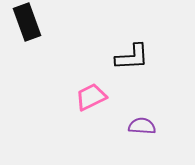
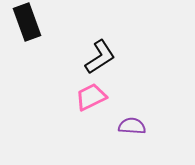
black L-shape: moved 32 px left; rotated 30 degrees counterclockwise
purple semicircle: moved 10 px left
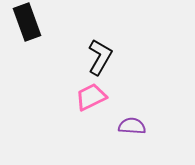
black L-shape: rotated 27 degrees counterclockwise
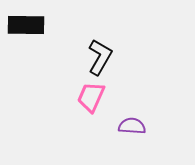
black rectangle: moved 1 px left, 3 px down; rotated 69 degrees counterclockwise
pink trapezoid: rotated 40 degrees counterclockwise
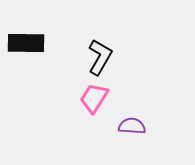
black rectangle: moved 18 px down
pink trapezoid: moved 3 px right, 1 px down; rotated 8 degrees clockwise
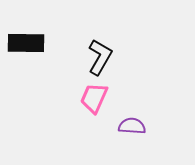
pink trapezoid: rotated 8 degrees counterclockwise
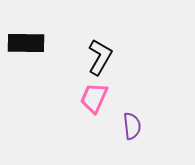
purple semicircle: rotated 80 degrees clockwise
